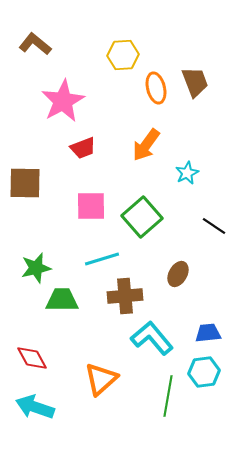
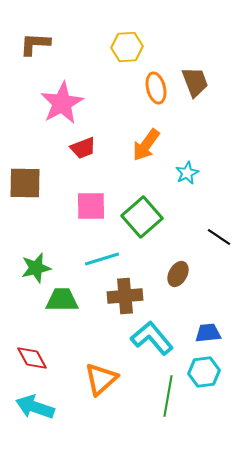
brown L-shape: rotated 36 degrees counterclockwise
yellow hexagon: moved 4 px right, 8 px up
pink star: moved 1 px left, 2 px down
black line: moved 5 px right, 11 px down
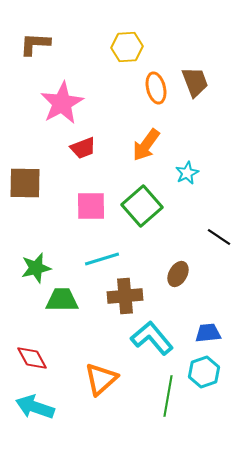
green square: moved 11 px up
cyan hexagon: rotated 12 degrees counterclockwise
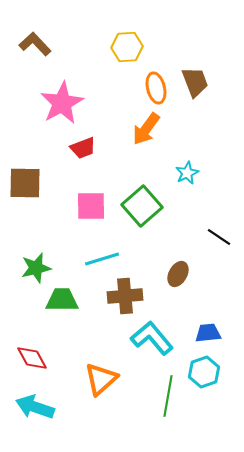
brown L-shape: rotated 44 degrees clockwise
orange arrow: moved 16 px up
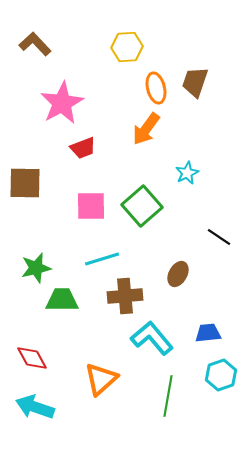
brown trapezoid: rotated 140 degrees counterclockwise
cyan hexagon: moved 17 px right, 3 px down
